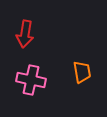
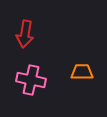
orange trapezoid: rotated 80 degrees counterclockwise
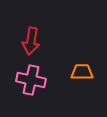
red arrow: moved 6 px right, 7 px down
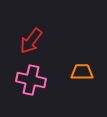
red arrow: rotated 28 degrees clockwise
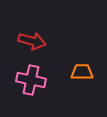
red arrow: moved 1 px right; rotated 112 degrees counterclockwise
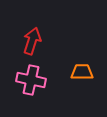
red arrow: rotated 88 degrees counterclockwise
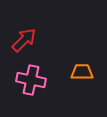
red arrow: moved 8 px left, 1 px up; rotated 28 degrees clockwise
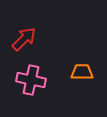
red arrow: moved 1 px up
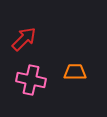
orange trapezoid: moved 7 px left
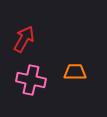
red arrow: rotated 16 degrees counterclockwise
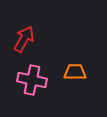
pink cross: moved 1 px right
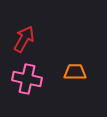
pink cross: moved 5 px left, 1 px up
